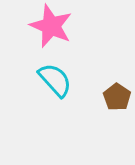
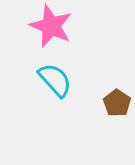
brown pentagon: moved 6 px down
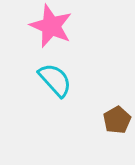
brown pentagon: moved 17 px down; rotated 8 degrees clockwise
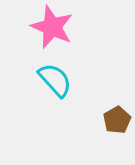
pink star: moved 1 px right, 1 px down
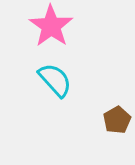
pink star: moved 1 px left, 1 px up; rotated 12 degrees clockwise
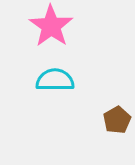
cyan semicircle: rotated 48 degrees counterclockwise
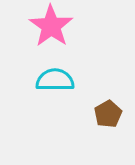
brown pentagon: moved 9 px left, 6 px up
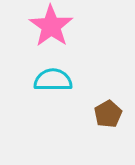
cyan semicircle: moved 2 px left
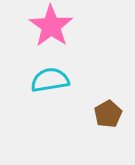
cyan semicircle: moved 3 px left; rotated 9 degrees counterclockwise
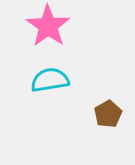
pink star: moved 3 px left
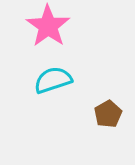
cyan semicircle: moved 3 px right; rotated 9 degrees counterclockwise
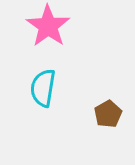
cyan semicircle: moved 10 px left, 8 px down; rotated 63 degrees counterclockwise
